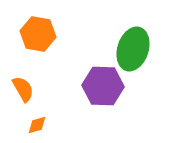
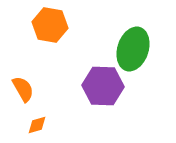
orange hexagon: moved 12 px right, 9 px up
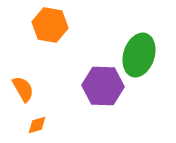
green ellipse: moved 6 px right, 6 px down
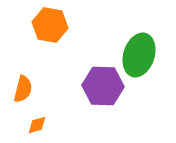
orange semicircle: rotated 44 degrees clockwise
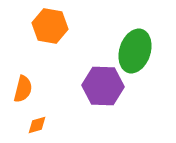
orange hexagon: moved 1 px down
green ellipse: moved 4 px left, 4 px up
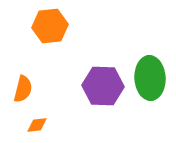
orange hexagon: rotated 16 degrees counterclockwise
green ellipse: moved 15 px right, 27 px down; rotated 21 degrees counterclockwise
orange diamond: rotated 10 degrees clockwise
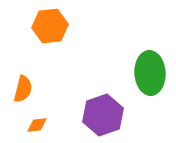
green ellipse: moved 5 px up
purple hexagon: moved 29 px down; rotated 21 degrees counterclockwise
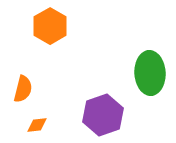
orange hexagon: rotated 24 degrees counterclockwise
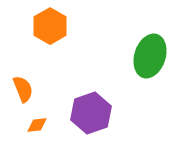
green ellipse: moved 17 px up; rotated 21 degrees clockwise
orange semicircle: rotated 36 degrees counterclockwise
purple hexagon: moved 12 px left, 2 px up
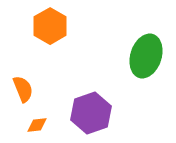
green ellipse: moved 4 px left
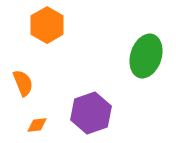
orange hexagon: moved 3 px left, 1 px up
orange semicircle: moved 6 px up
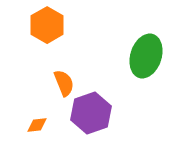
orange semicircle: moved 41 px right
